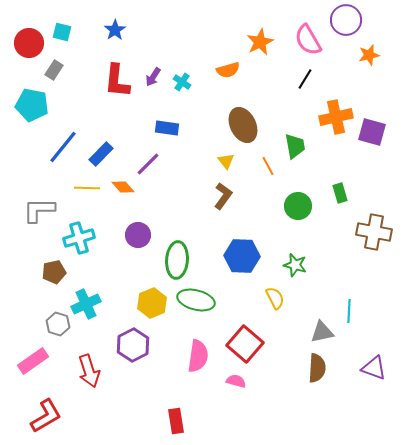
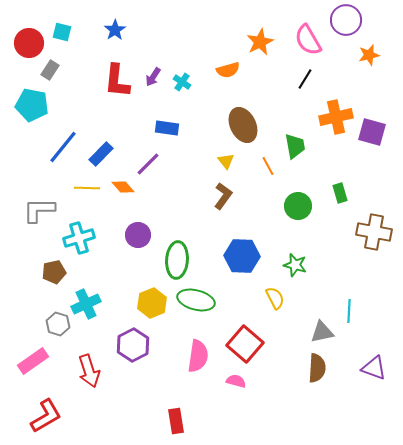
gray rectangle at (54, 70): moved 4 px left
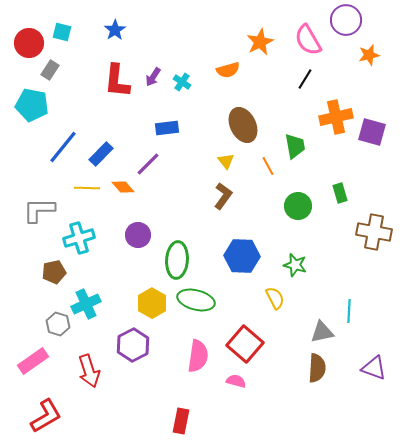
blue rectangle at (167, 128): rotated 15 degrees counterclockwise
yellow hexagon at (152, 303): rotated 8 degrees counterclockwise
red rectangle at (176, 421): moved 5 px right; rotated 20 degrees clockwise
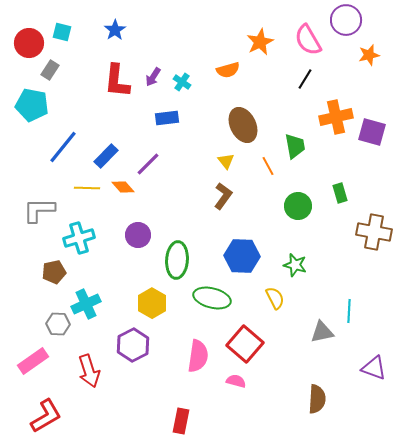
blue rectangle at (167, 128): moved 10 px up
blue rectangle at (101, 154): moved 5 px right, 2 px down
green ellipse at (196, 300): moved 16 px right, 2 px up
gray hexagon at (58, 324): rotated 15 degrees counterclockwise
brown semicircle at (317, 368): moved 31 px down
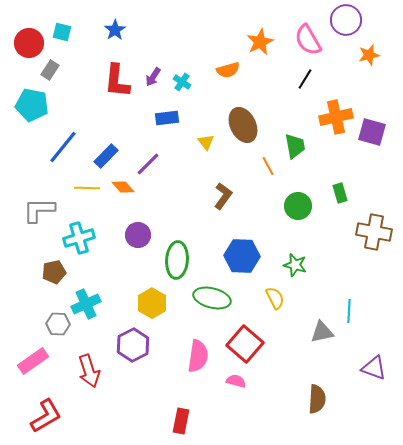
yellow triangle at (226, 161): moved 20 px left, 19 px up
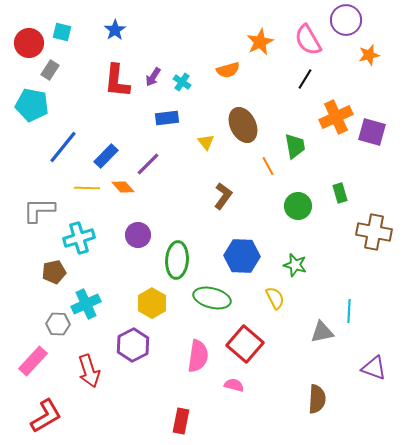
orange cross at (336, 117): rotated 12 degrees counterclockwise
pink rectangle at (33, 361): rotated 12 degrees counterclockwise
pink semicircle at (236, 381): moved 2 px left, 4 px down
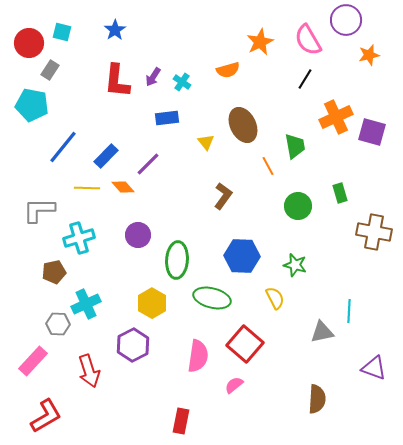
pink semicircle at (234, 385): rotated 54 degrees counterclockwise
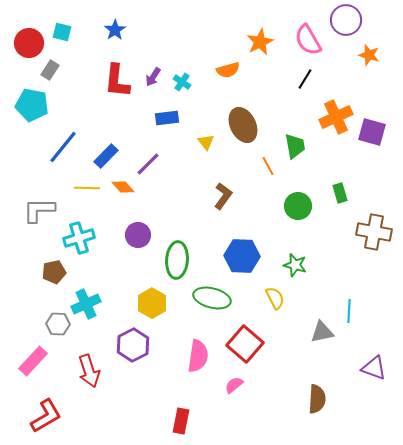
orange star at (369, 55): rotated 30 degrees clockwise
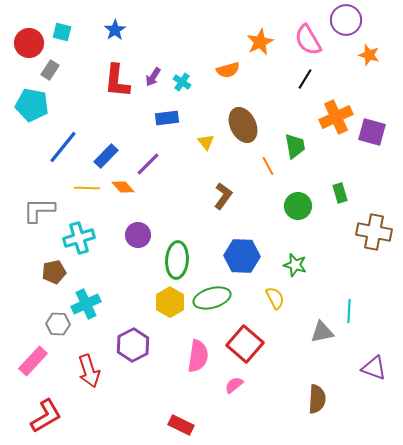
green ellipse at (212, 298): rotated 30 degrees counterclockwise
yellow hexagon at (152, 303): moved 18 px right, 1 px up
red rectangle at (181, 421): moved 4 px down; rotated 75 degrees counterclockwise
